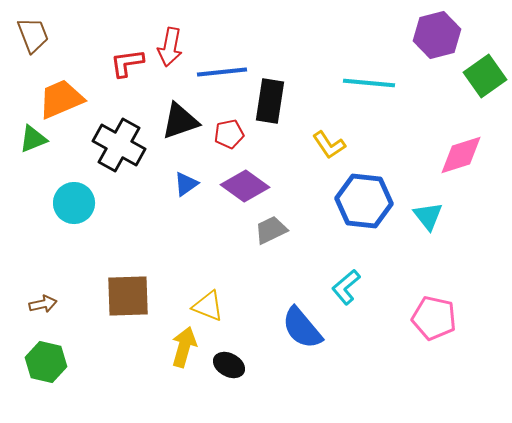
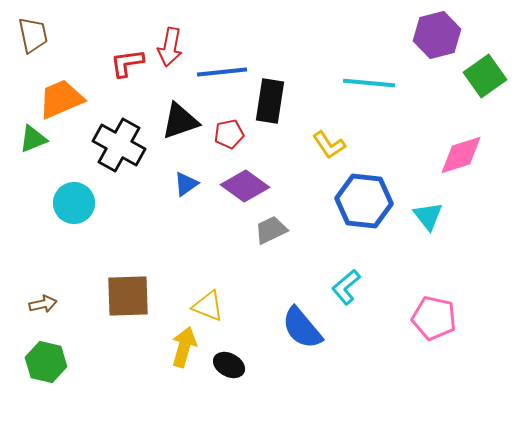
brown trapezoid: rotated 9 degrees clockwise
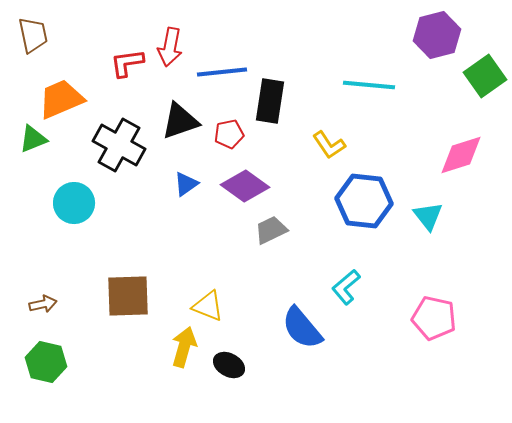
cyan line: moved 2 px down
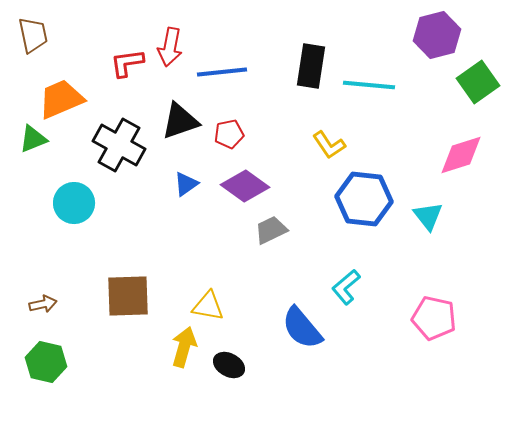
green square: moved 7 px left, 6 px down
black rectangle: moved 41 px right, 35 px up
blue hexagon: moved 2 px up
yellow triangle: rotated 12 degrees counterclockwise
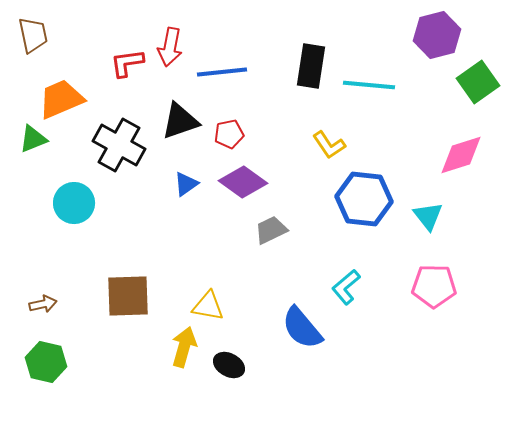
purple diamond: moved 2 px left, 4 px up
pink pentagon: moved 32 px up; rotated 12 degrees counterclockwise
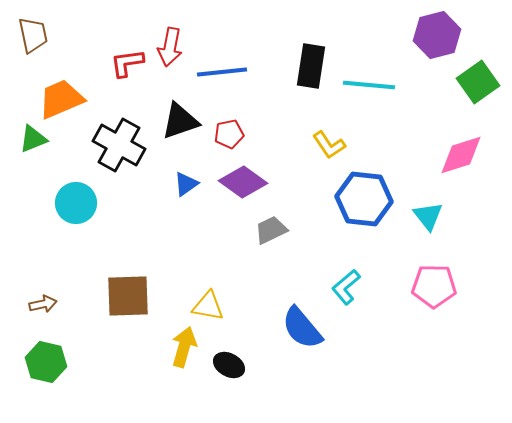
cyan circle: moved 2 px right
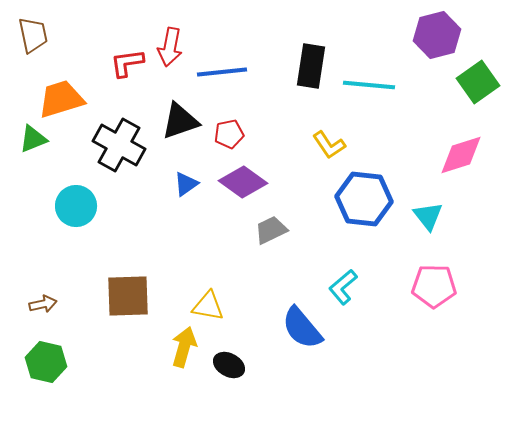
orange trapezoid: rotated 6 degrees clockwise
cyan circle: moved 3 px down
cyan L-shape: moved 3 px left
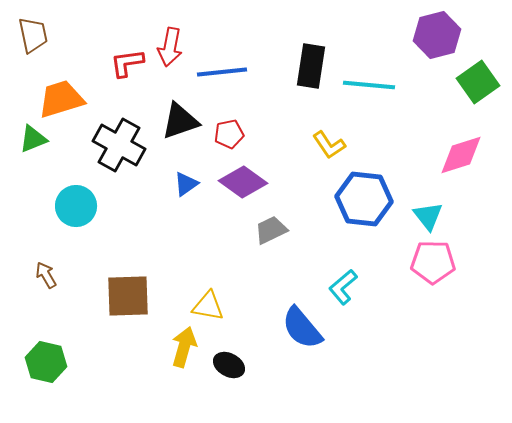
pink pentagon: moved 1 px left, 24 px up
brown arrow: moved 3 px right, 29 px up; rotated 108 degrees counterclockwise
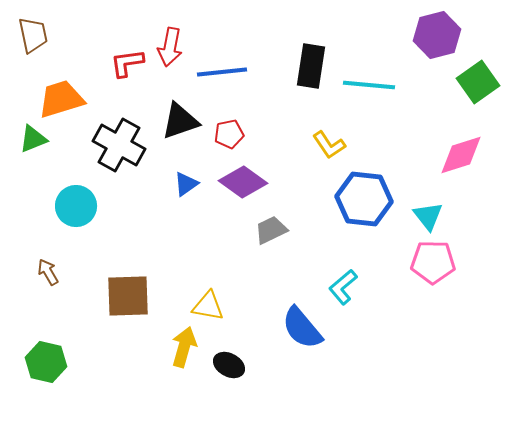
brown arrow: moved 2 px right, 3 px up
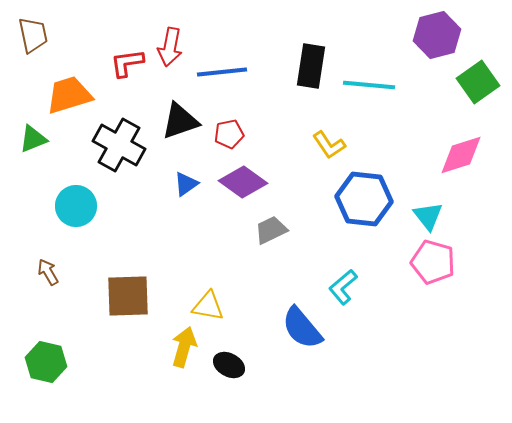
orange trapezoid: moved 8 px right, 4 px up
pink pentagon: rotated 15 degrees clockwise
